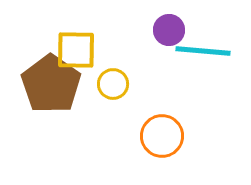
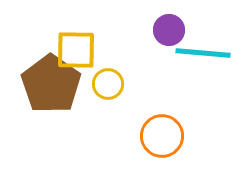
cyan line: moved 2 px down
yellow circle: moved 5 px left
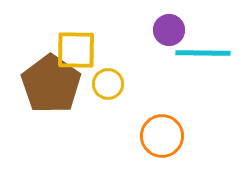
cyan line: rotated 4 degrees counterclockwise
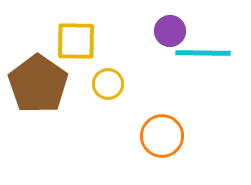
purple circle: moved 1 px right, 1 px down
yellow square: moved 9 px up
brown pentagon: moved 13 px left
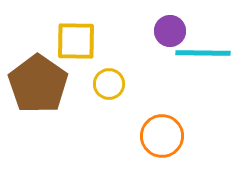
yellow circle: moved 1 px right
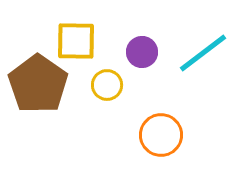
purple circle: moved 28 px left, 21 px down
cyan line: rotated 38 degrees counterclockwise
yellow circle: moved 2 px left, 1 px down
orange circle: moved 1 px left, 1 px up
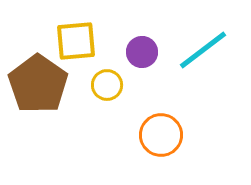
yellow square: rotated 6 degrees counterclockwise
cyan line: moved 3 px up
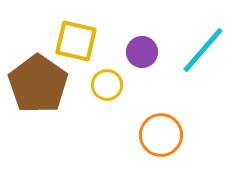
yellow square: rotated 18 degrees clockwise
cyan line: rotated 12 degrees counterclockwise
